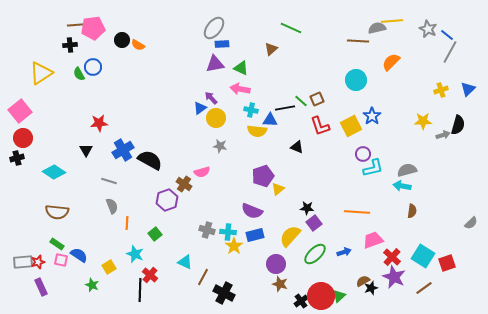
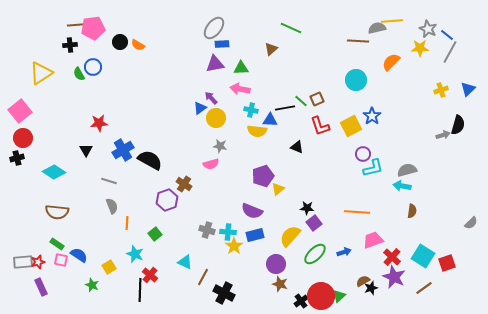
black circle at (122, 40): moved 2 px left, 2 px down
green triangle at (241, 68): rotated 28 degrees counterclockwise
yellow star at (423, 121): moved 3 px left, 73 px up
pink semicircle at (202, 172): moved 9 px right, 8 px up
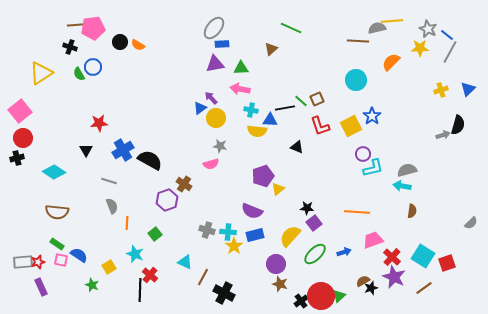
black cross at (70, 45): moved 2 px down; rotated 24 degrees clockwise
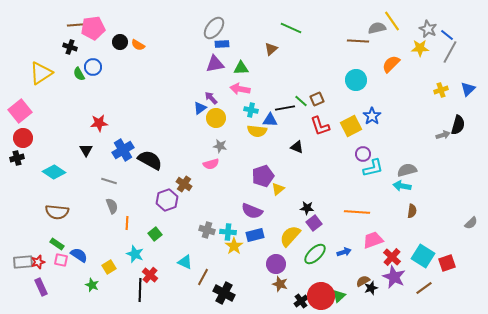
yellow line at (392, 21): rotated 60 degrees clockwise
orange semicircle at (391, 62): moved 2 px down
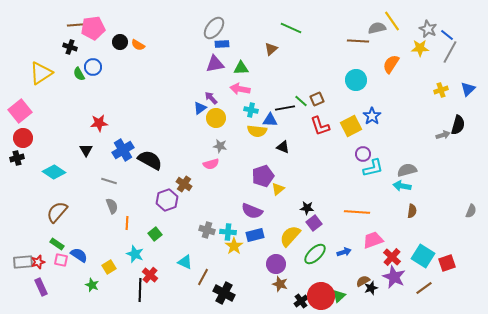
orange semicircle at (391, 64): rotated 12 degrees counterclockwise
black triangle at (297, 147): moved 14 px left
brown semicircle at (57, 212): rotated 125 degrees clockwise
gray semicircle at (471, 223): moved 12 px up; rotated 24 degrees counterclockwise
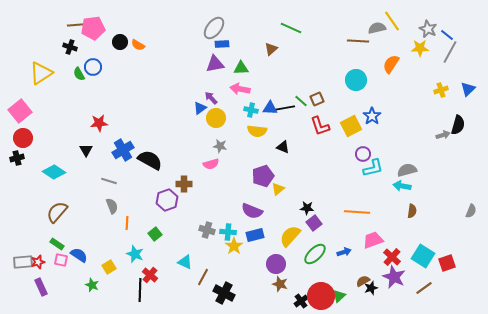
blue triangle at (270, 120): moved 12 px up
brown cross at (184, 184): rotated 35 degrees counterclockwise
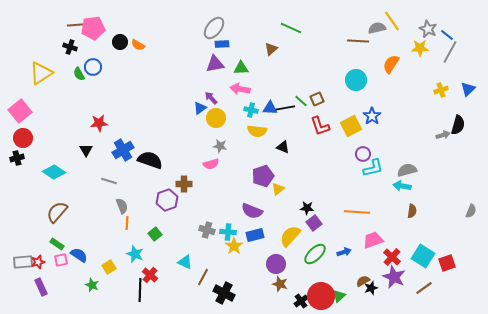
black semicircle at (150, 160): rotated 10 degrees counterclockwise
gray semicircle at (112, 206): moved 10 px right
pink square at (61, 260): rotated 24 degrees counterclockwise
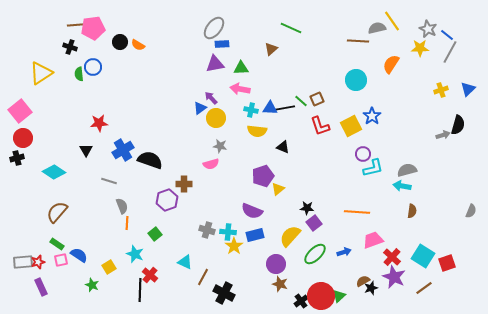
green semicircle at (79, 74): rotated 24 degrees clockwise
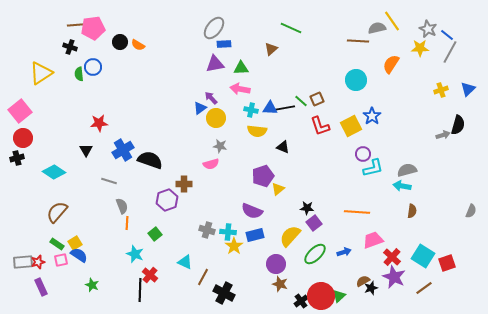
blue rectangle at (222, 44): moved 2 px right
yellow square at (109, 267): moved 34 px left, 24 px up
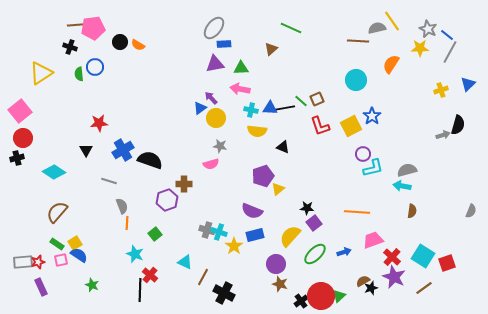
blue circle at (93, 67): moved 2 px right
blue triangle at (468, 89): moved 5 px up
cyan cross at (228, 232): moved 9 px left; rotated 14 degrees clockwise
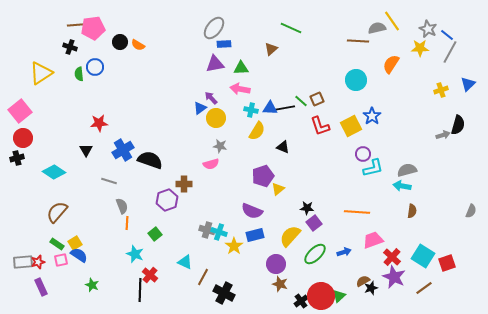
yellow semicircle at (257, 131): rotated 66 degrees counterclockwise
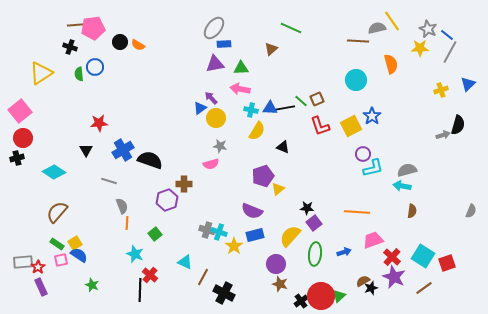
orange semicircle at (391, 64): rotated 132 degrees clockwise
green ellipse at (315, 254): rotated 40 degrees counterclockwise
red star at (38, 262): moved 5 px down; rotated 16 degrees counterclockwise
